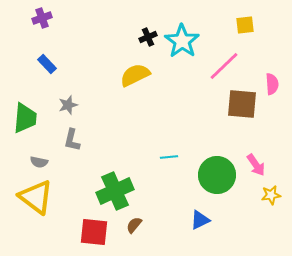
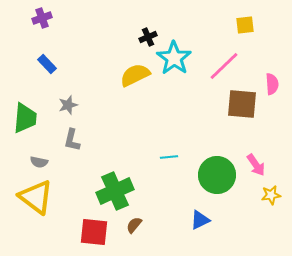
cyan star: moved 8 px left, 17 px down
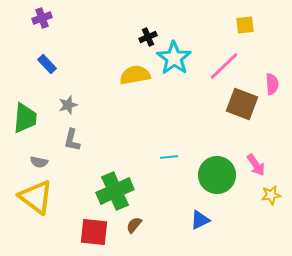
yellow semicircle: rotated 16 degrees clockwise
brown square: rotated 16 degrees clockwise
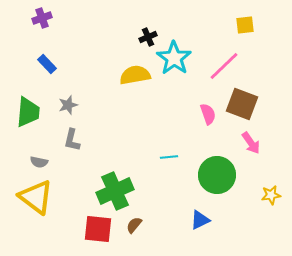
pink semicircle: moved 64 px left, 30 px down; rotated 15 degrees counterclockwise
green trapezoid: moved 3 px right, 6 px up
pink arrow: moved 5 px left, 22 px up
red square: moved 4 px right, 3 px up
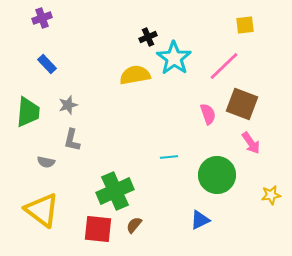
gray semicircle: moved 7 px right
yellow triangle: moved 6 px right, 13 px down
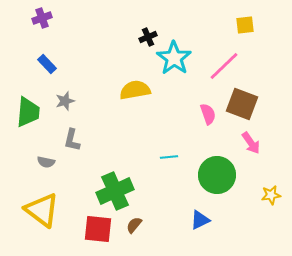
yellow semicircle: moved 15 px down
gray star: moved 3 px left, 4 px up
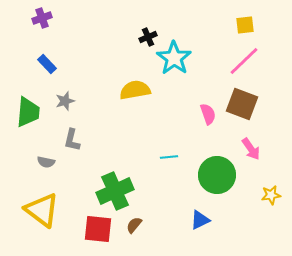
pink line: moved 20 px right, 5 px up
pink arrow: moved 6 px down
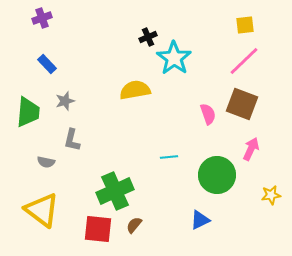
pink arrow: rotated 120 degrees counterclockwise
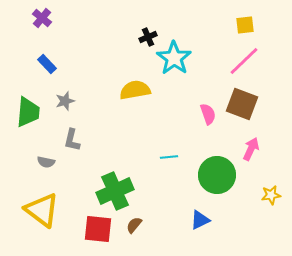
purple cross: rotated 30 degrees counterclockwise
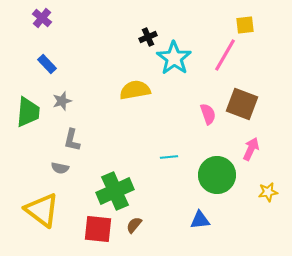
pink line: moved 19 px left, 6 px up; rotated 16 degrees counterclockwise
gray star: moved 3 px left
gray semicircle: moved 14 px right, 6 px down
yellow star: moved 3 px left, 3 px up
blue triangle: rotated 20 degrees clockwise
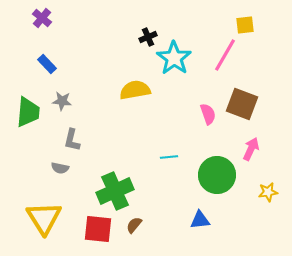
gray star: rotated 24 degrees clockwise
yellow triangle: moved 2 px right, 8 px down; rotated 21 degrees clockwise
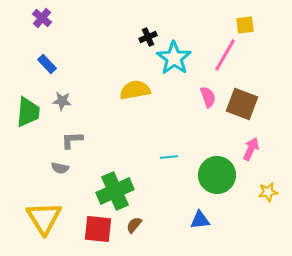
pink semicircle: moved 17 px up
gray L-shape: rotated 75 degrees clockwise
